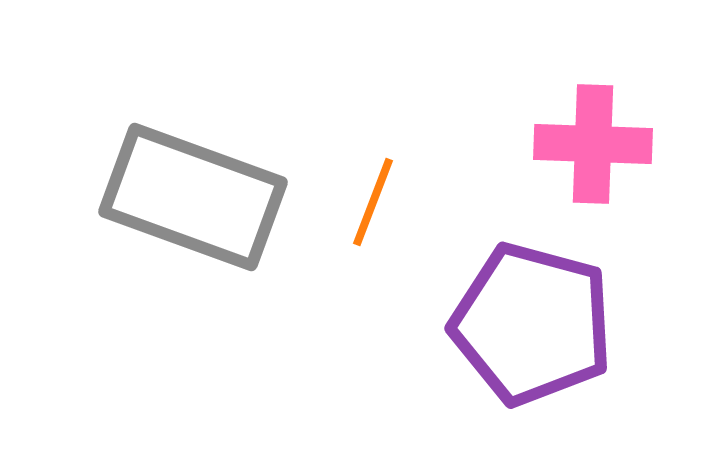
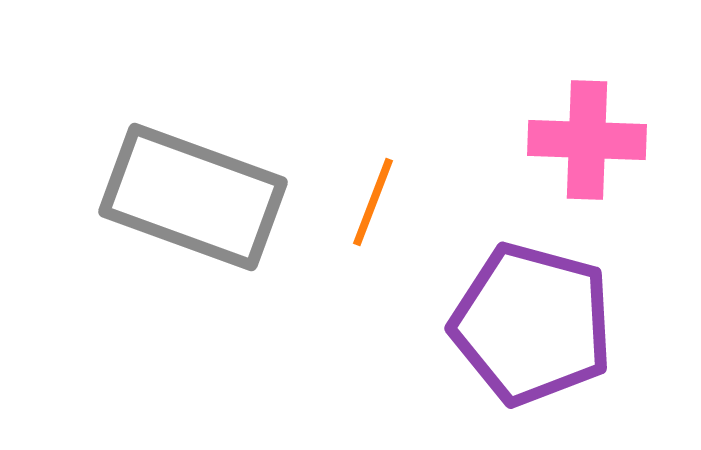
pink cross: moved 6 px left, 4 px up
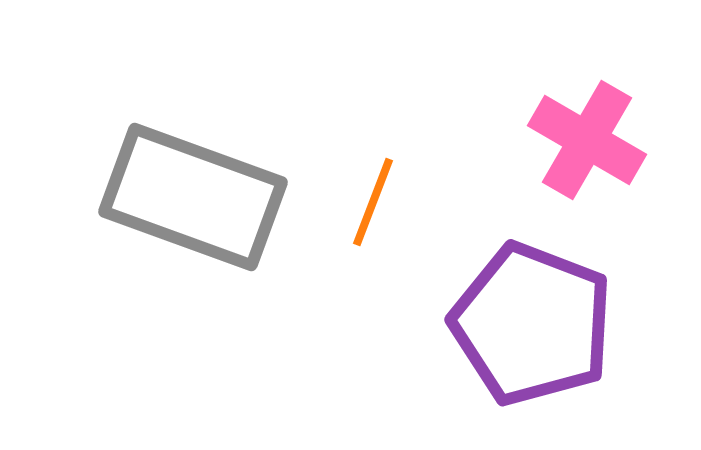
pink cross: rotated 28 degrees clockwise
purple pentagon: rotated 6 degrees clockwise
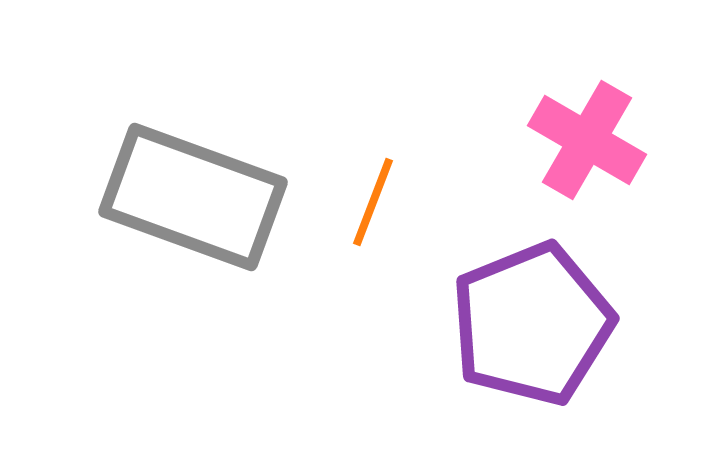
purple pentagon: rotated 29 degrees clockwise
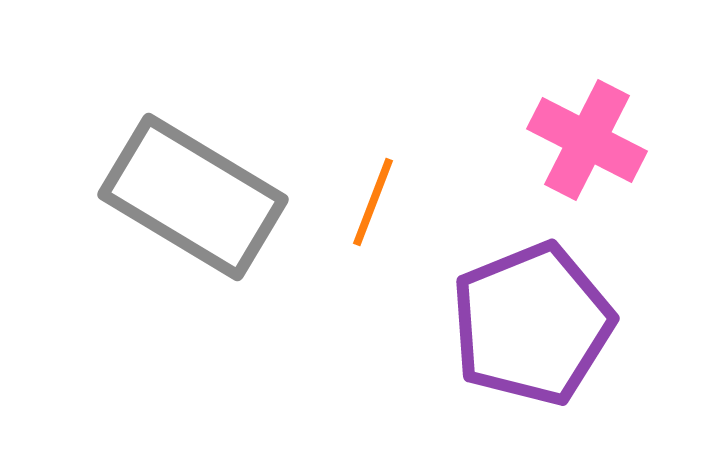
pink cross: rotated 3 degrees counterclockwise
gray rectangle: rotated 11 degrees clockwise
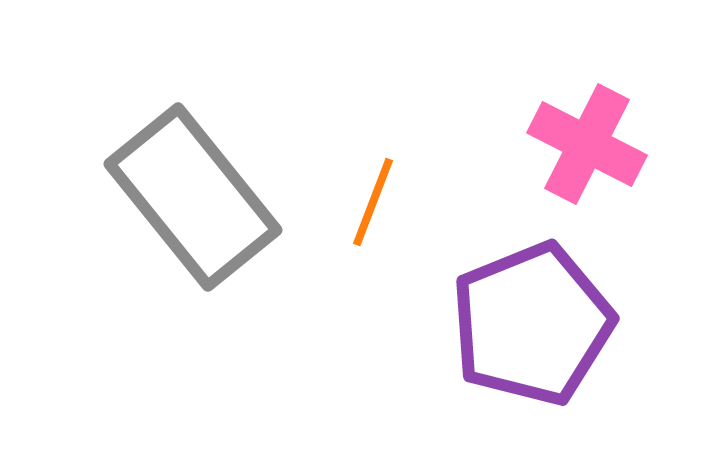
pink cross: moved 4 px down
gray rectangle: rotated 20 degrees clockwise
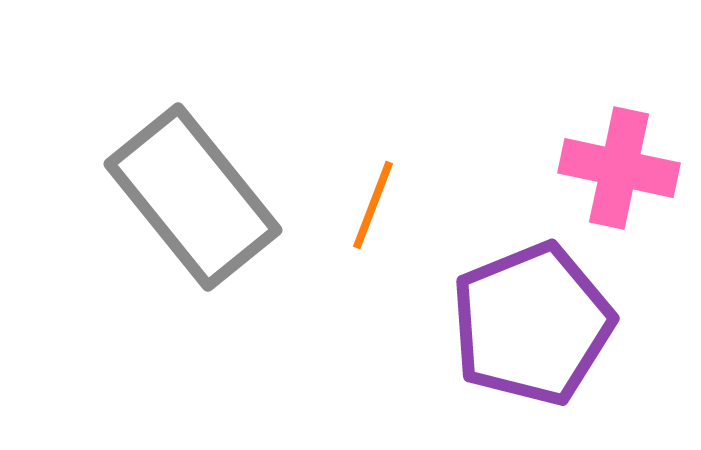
pink cross: moved 32 px right, 24 px down; rotated 15 degrees counterclockwise
orange line: moved 3 px down
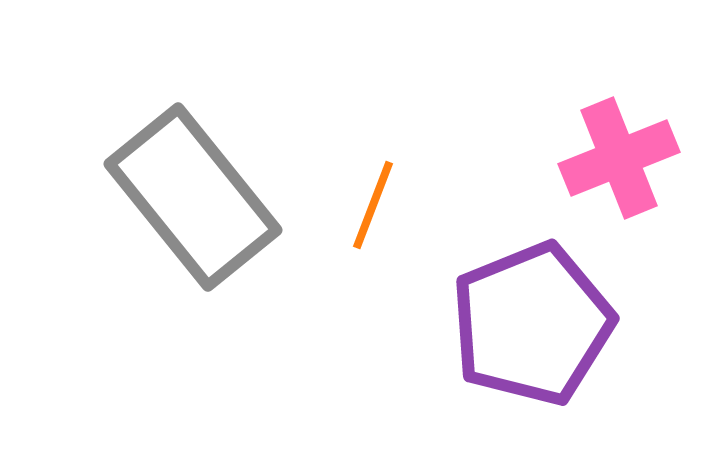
pink cross: moved 10 px up; rotated 34 degrees counterclockwise
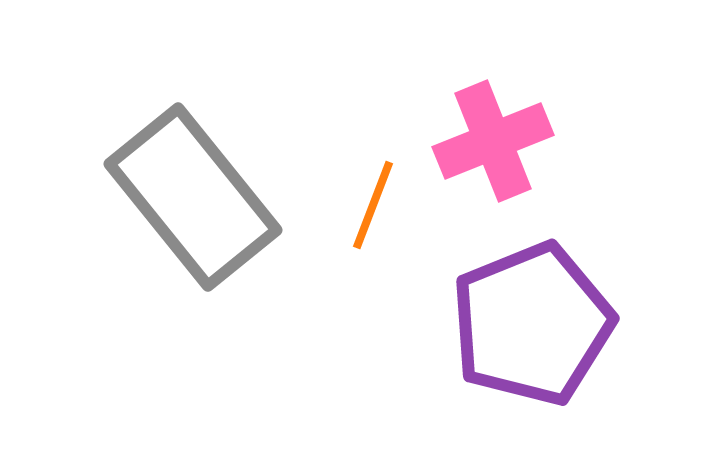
pink cross: moved 126 px left, 17 px up
